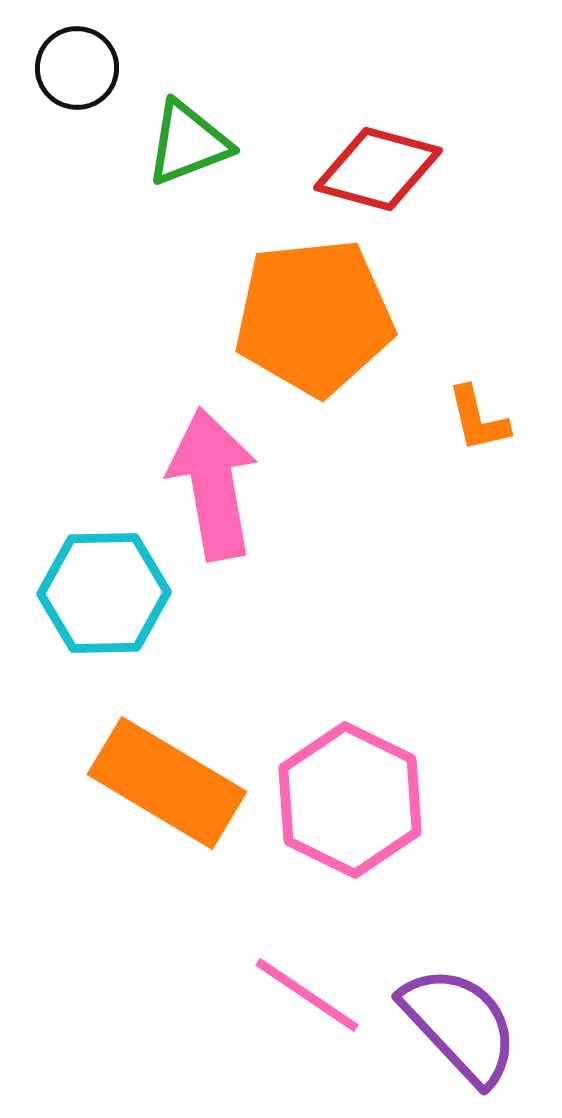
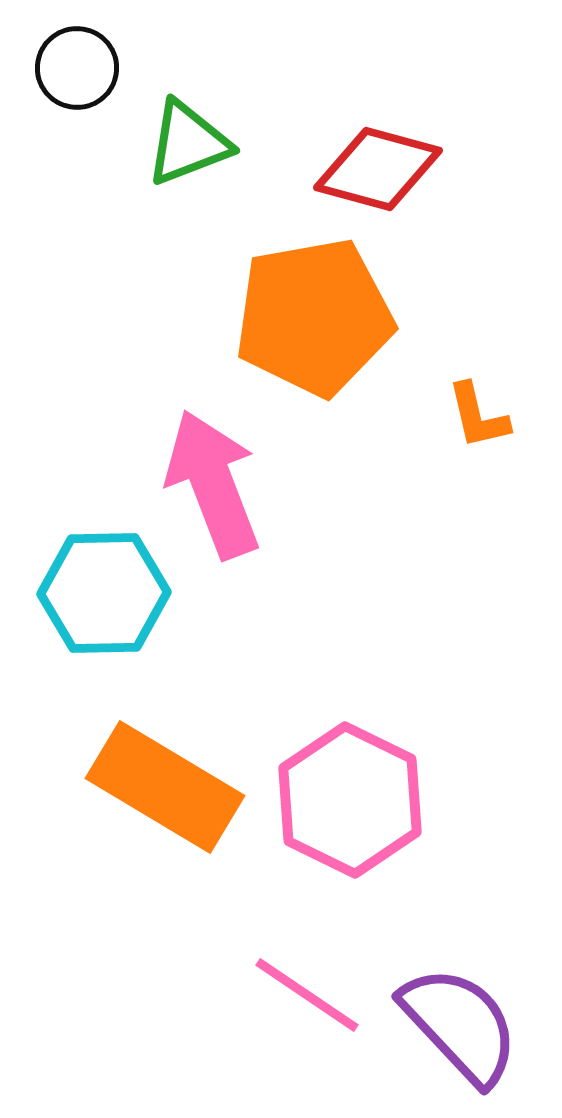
orange pentagon: rotated 4 degrees counterclockwise
orange L-shape: moved 3 px up
pink arrow: rotated 11 degrees counterclockwise
orange rectangle: moved 2 px left, 4 px down
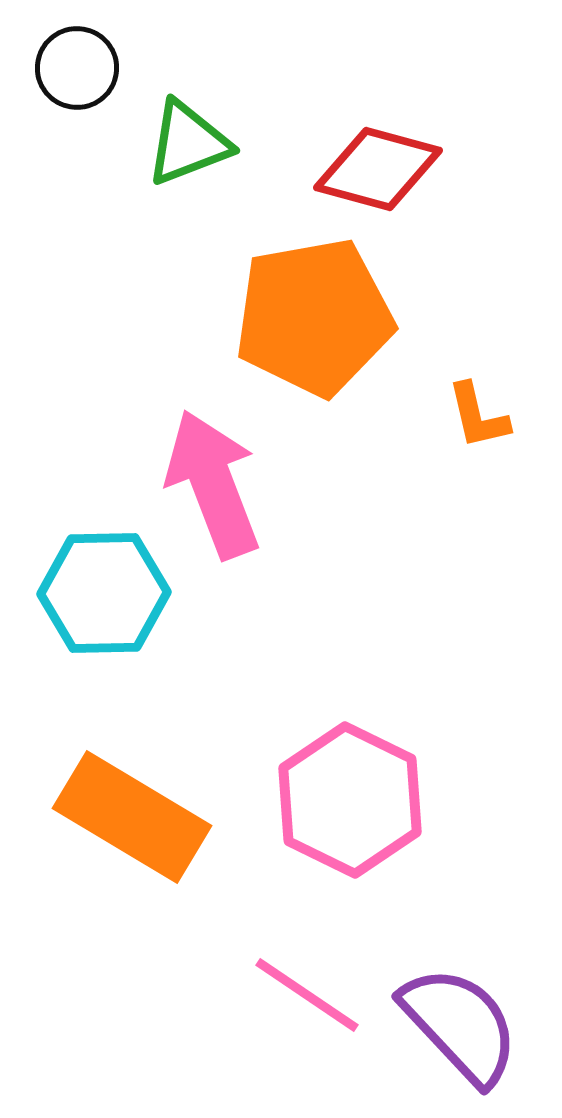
orange rectangle: moved 33 px left, 30 px down
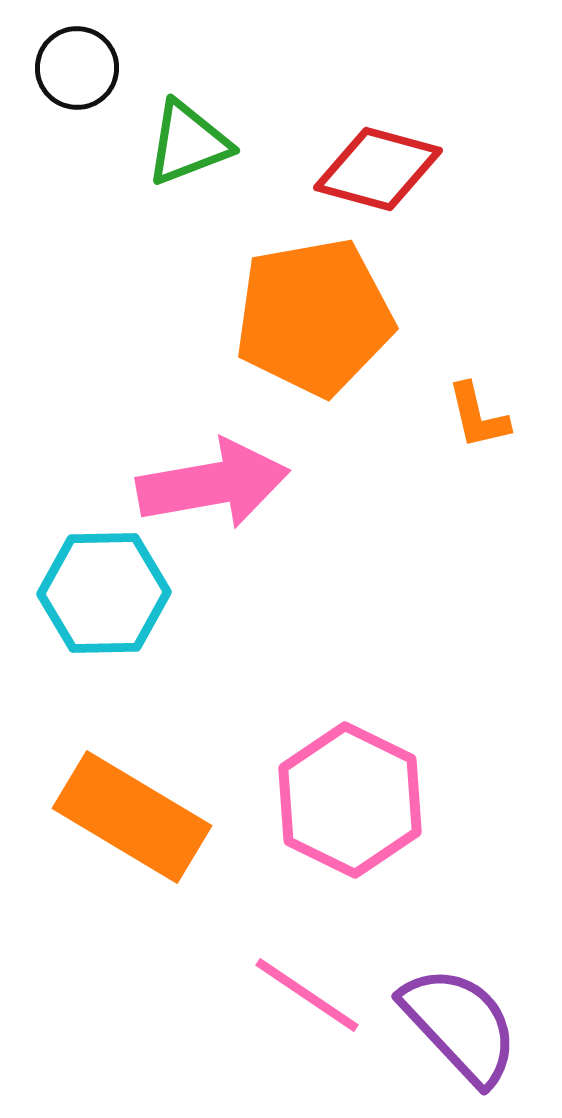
pink arrow: rotated 101 degrees clockwise
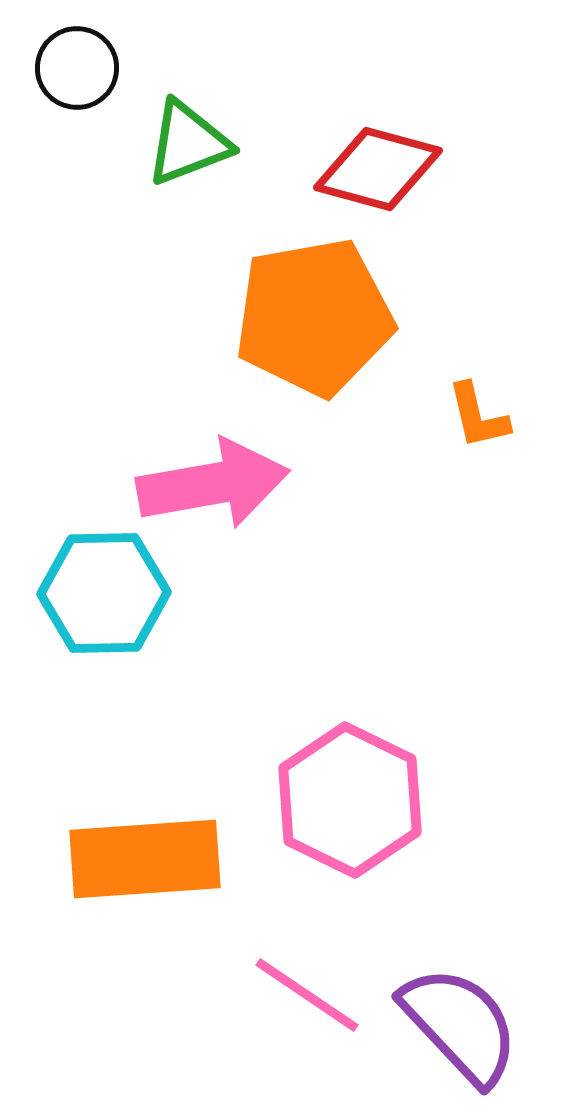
orange rectangle: moved 13 px right, 42 px down; rotated 35 degrees counterclockwise
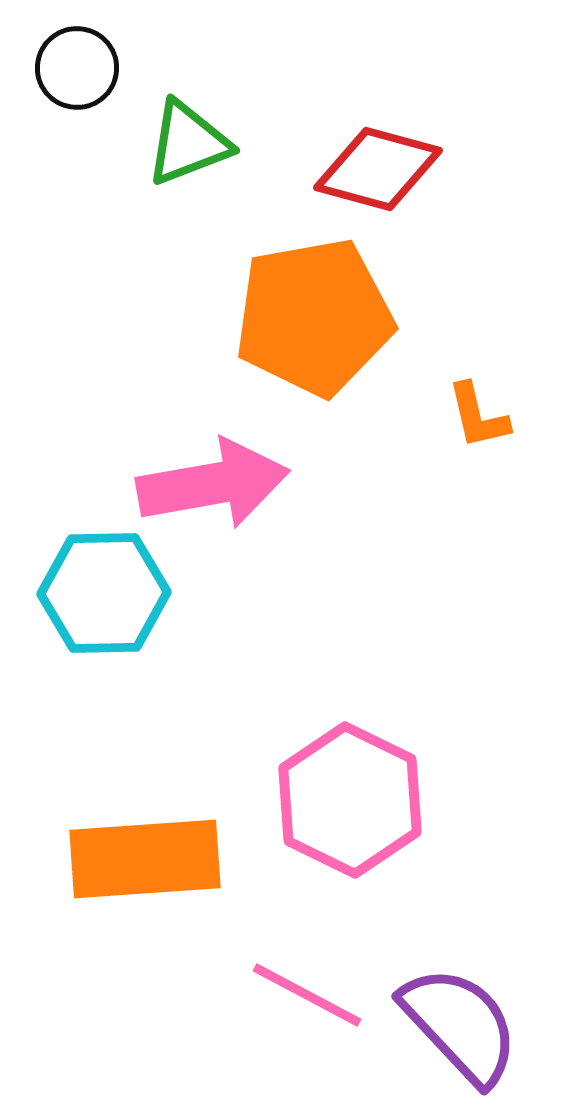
pink line: rotated 6 degrees counterclockwise
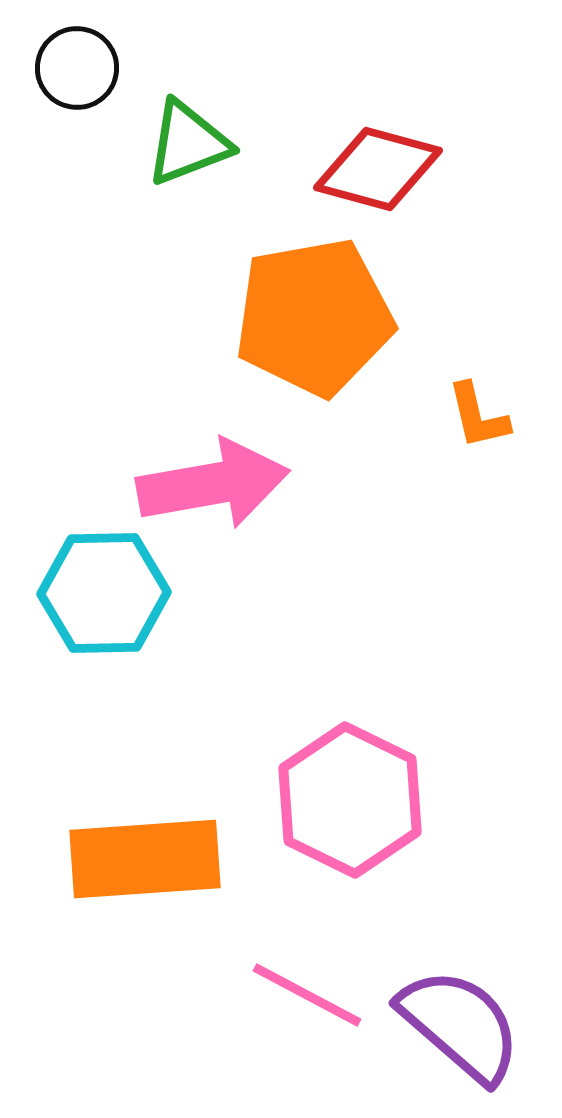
purple semicircle: rotated 6 degrees counterclockwise
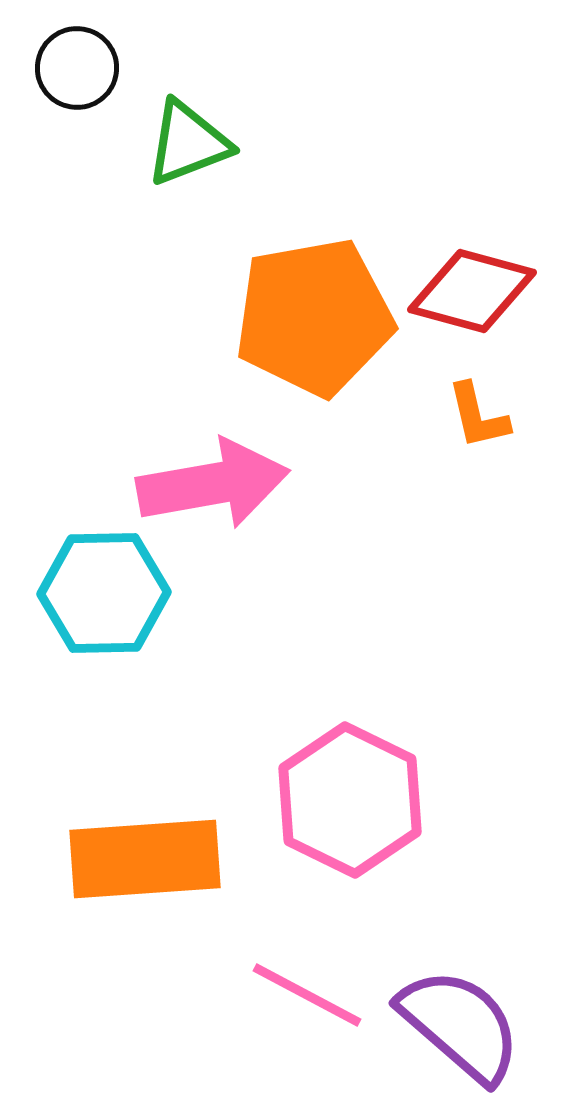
red diamond: moved 94 px right, 122 px down
